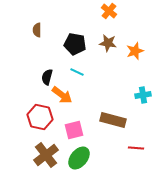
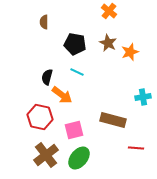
brown semicircle: moved 7 px right, 8 px up
brown star: rotated 18 degrees clockwise
orange star: moved 5 px left, 1 px down
cyan cross: moved 2 px down
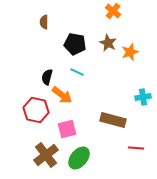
orange cross: moved 4 px right
red hexagon: moved 4 px left, 7 px up
pink square: moved 7 px left, 1 px up
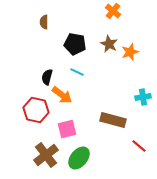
brown star: moved 1 px right, 1 px down
red line: moved 3 px right, 2 px up; rotated 35 degrees clockwise
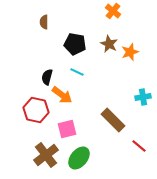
brown rectangle: rotated 30 degrees clockwise
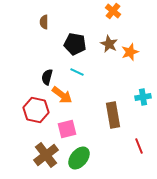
brown rectangle: moved 5 px up; rotated 35 degrees clockwise
red line: rotated 28 degrees clockwise
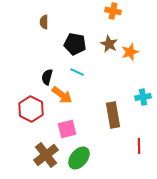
orange cross: rotated 28 degrees counterclockwise
red hexagon: moved 5 px left, 1 px up; rotated 15 degrees clockwise
red line: rotated 21 degrees clockwise
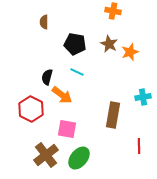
brown rectangle: rotated 20 degrees clockwise
pink square: rotated 24 degrees clockwise
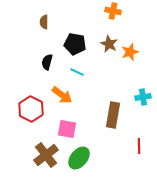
black semicircle: moved 15 px up
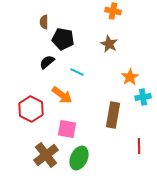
black pentagon: moved 12 px left, 5 px up
orange star: moved 25 px down; rotated 12 degrees counterclockwise
black semicircle: rotated 35 degrees clockwise
green ellipse: rotated 15 degrees counterclockwise
